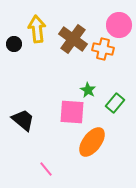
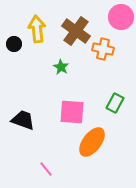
pink circle: moved 2 px right, 8 px up
brown cross: moved 3 px right, 8 px up
green star: moved 27 px left, 23 px up
green rectangle: rotated 12 degrees counterclockwise
black trapezoid: rotated 20 degrees counterclockwise
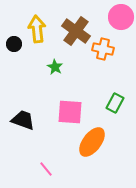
green star: moved 6 px left
pink square: moved 2 px left
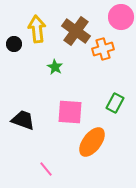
orange cross: rotated 30 degrees counterclockwise
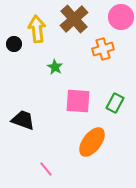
brown cross: moved 2 px left, 12 px up; rotated 12 degrees clockwise
pink square: moved 8 px right, 11 px up
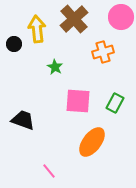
orange cross: moved 3 px down
pink line: moved 3 px right, 2 px down
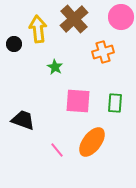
yellow arrow: moved 1 px right
green rectangle: rotated 24 degrees counterclockwise
pink line: moved 8 px right, 21 px up
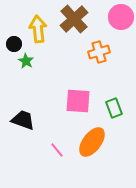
orange cross: moved 4 px left
green star: moved 29 px left, 6 px up
green rectangle: moved 1 px left, 5 px down; rotated 24 degrees counterclockwise
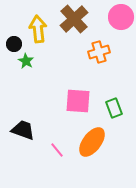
black trapezoid: moved 10 px down
